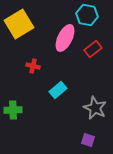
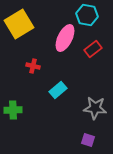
gray star: rotated 20 degrees counterclockwise
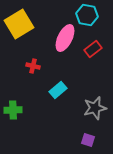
gray star: rotated 20 degrees counterclockwise
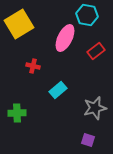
red rectangle: moved 3 px right, 2 px down
green cross: moved 4 px right, 3 px down
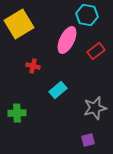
pink ellipse: moved 2 px right, 2 px down
purple square: rotated 32 degrees counterclockwise
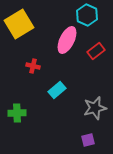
cyan hexagon: rotated 15 degrees clockwise
cyan rectangle: moved 1 px left
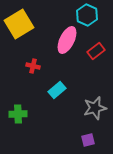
green cross: moved 1 px right, 1 px down
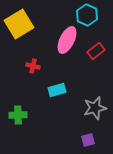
cyan rectangle: rotated 24 degrees clockwise
green cross: moved 1 px down
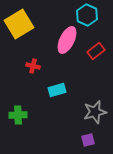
gray star: moved 4 px down
